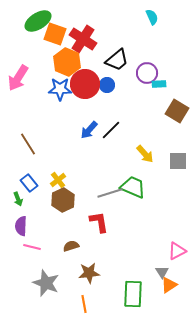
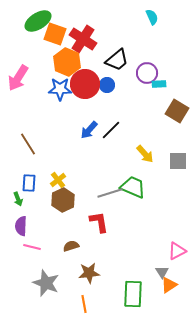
blue rectangle: rotated 42 degrees clockwise
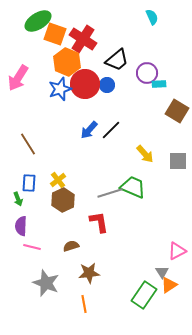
blue star: rotated 20 degrees counterclockwise
green rectangle: moved 11 px right, 1 px down; rotated 32 degrees clockwise
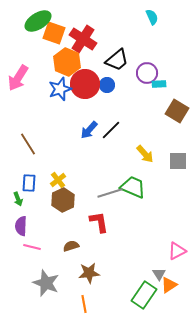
orange square: moved 1 px left, 1 px up
gray triangle: moved 3 px left, 2 px down
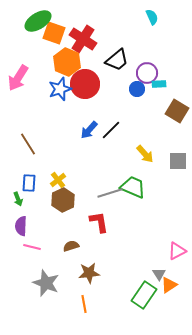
blue circle: moved 30 px right, 4 px down
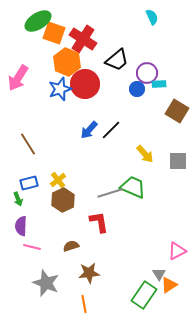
blue rectangle: rotated 72 degrees clockwise
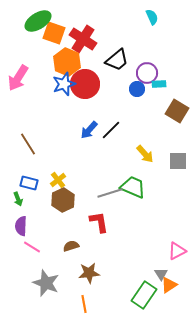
blue star: moved 4 px right, 5 px up
blue rectangle: rotated 30 degrees clockwise
pink line: rotated 18 degrees clockwise
gray triangle: moved 2 px right
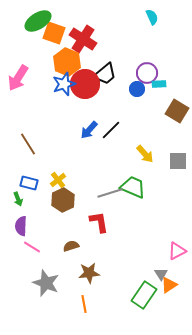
black trapezoid: moved 12 px left, 14 px down
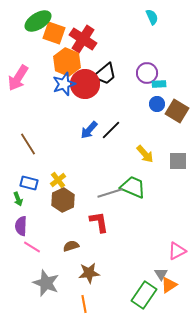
blue circle: moved 20 px right, 15 px down
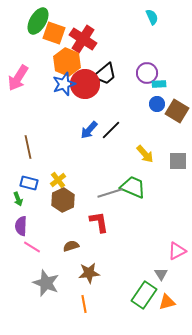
green ellipse: rotated 28 degrees counterclockwise
brown line: moved 3 px down; rotated 20 degrees clockwise
orange triangle: moved 2 px left, 17 px down; rotated 18 degrees clockwise
